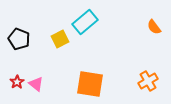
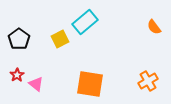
black pentagon: rotated 15 degrees clockwise
red star: moved 7 px up
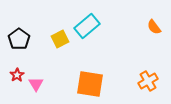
cyan rectangle: moved 2 px right, 4 px down
pink triangle: rotated 21 degrees clockwise
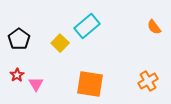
yellow square: moved 4 px down; rotated 18 degrees counterclockwise
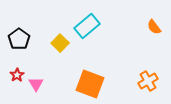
orange square: rotated 12 degrees clockwise
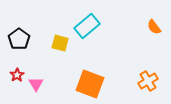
yellow square: rotated 30 degrees counterclockwise
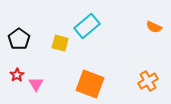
orange semicircle: rotated 28 degrees counterclockwise
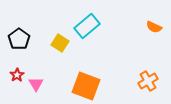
yellow square: rotated 18 degrees clockwise
orange square: moved 4 px left, 2 px down
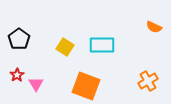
cyan rectangle: moved 15 px right, 19 px down; rotated 40 degrees clockwise
yellow square: moved 5 px right, 4 px down
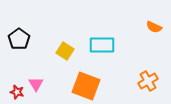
yellow square: moved 4 px down
red star: moved 17 px down; rotated 24 degrees counterclockwise
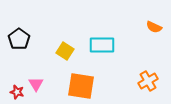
orange square: moved 5 px left; rotated 12 degrees counterclockwise
